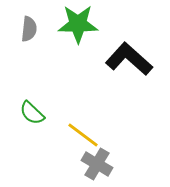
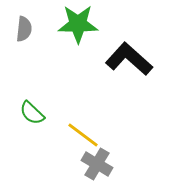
gray semicircle: moved 5 px left
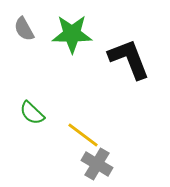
green star: moved 6 px left, 10 px down
gray semicircle: rotated 145 degrees clockwise
black L-shape: rotated 27 degrees clockwise
